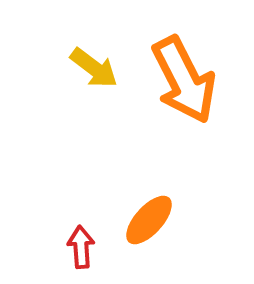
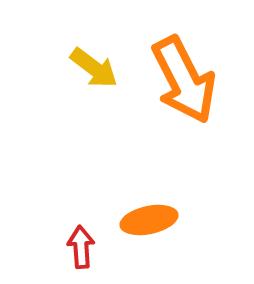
orange ellipse: rotated 36 degrees clockwise
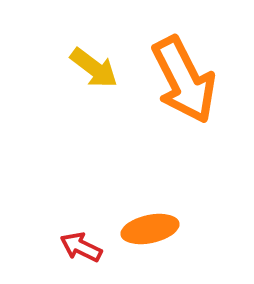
orange ellipse: moved 1 px right, 9 px down
red arrow: rotated 60 degrees counterclockwise
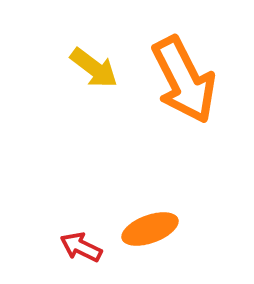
orange ellipse: rotated 8 degrees counterclockwise
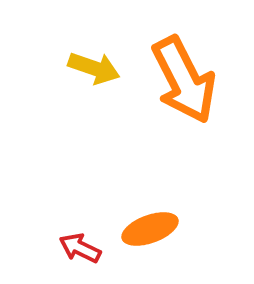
yellow arrow: rotated 18 degrees counterclockwise
red arrow: moved 1 px left, 1 px down
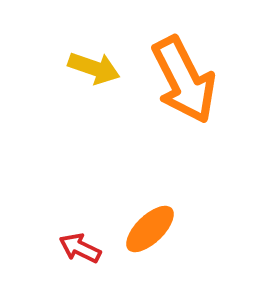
orange ellipse: rotated 24 degrees counterclockwise
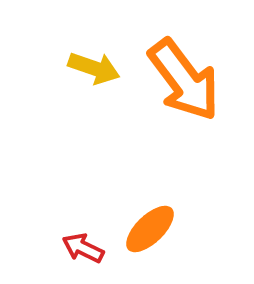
orange arrow: rotated 10 degrees counterclockwise
red arrow: moved 3 px right
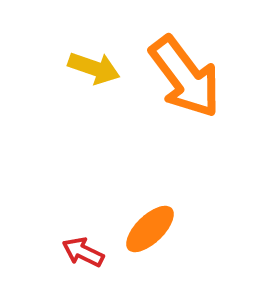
orange arrow: moved 1 px right, 3 px up
red arrow: moved 4 px down
